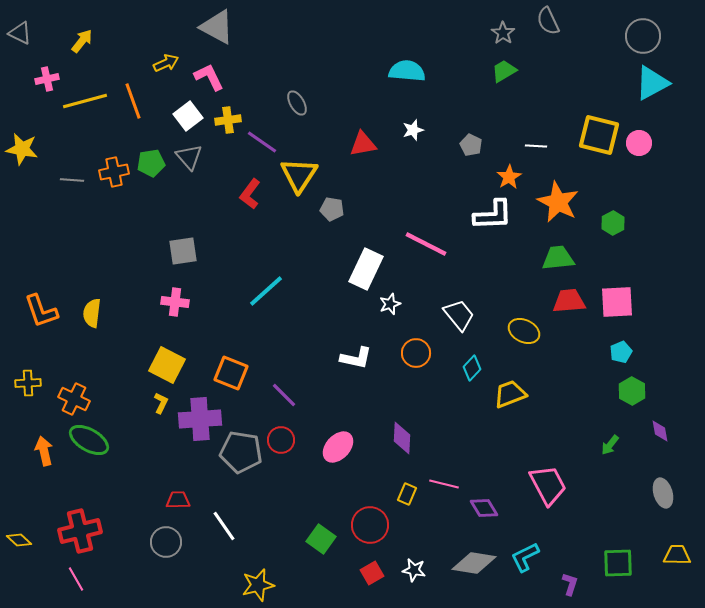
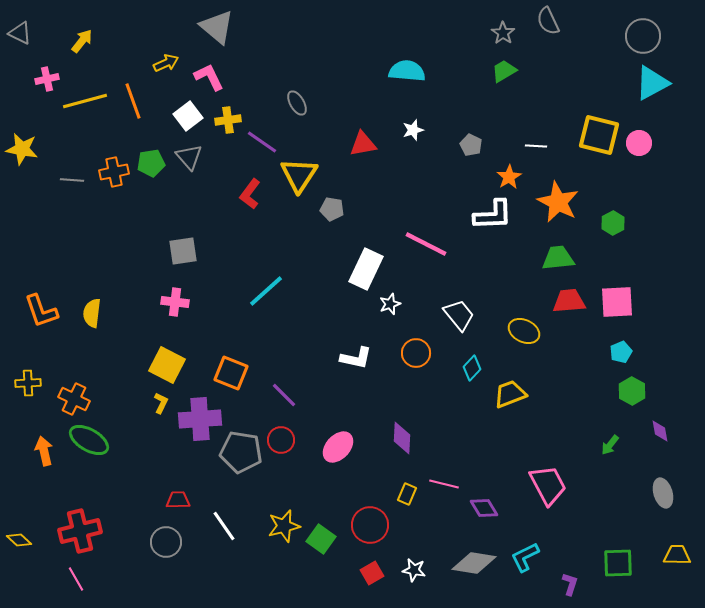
gray triangle at (217, 27): rotated 12 degrees clockwise
yellow star at (258, 585): moved 26 px right, 59 px up
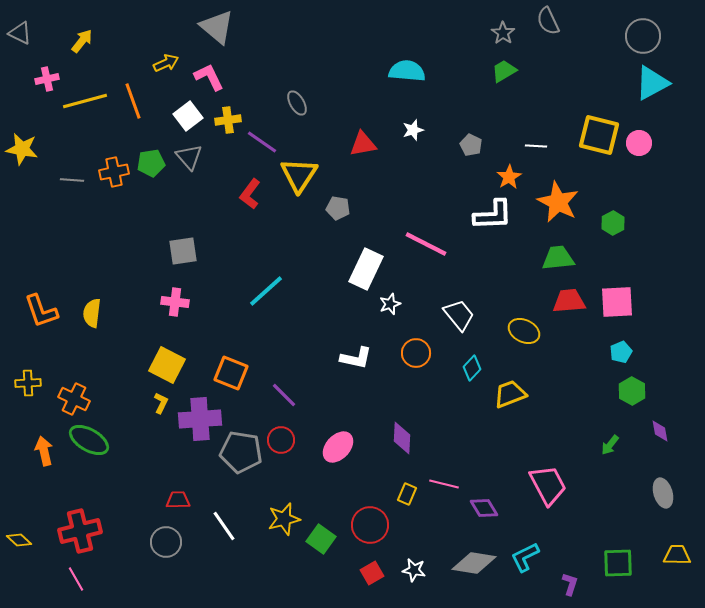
gray pentagon at (332, 209): moved 6 px right, 1 px up
yellow star at (284, 526): moved 7 px up
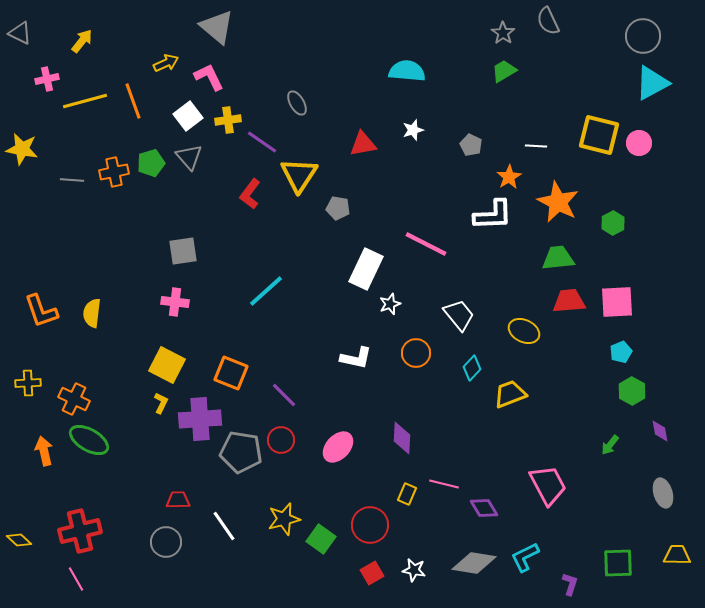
green pentagon at (151, 163): rotated 8 degrees counterclockwise
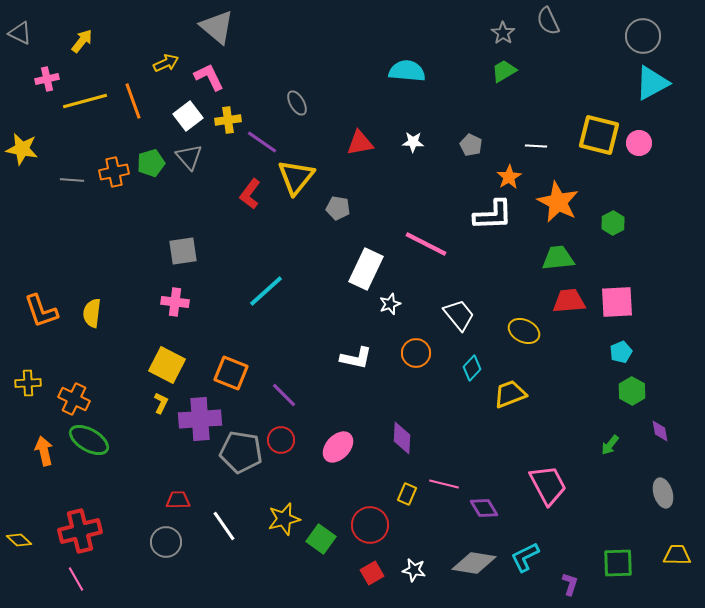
white star at (413, 130): moved 12 px down; rotated 20 degrees clockwise
red triangle at (363, 144): moved 3 px left, 1 px up
yellow triangle at (299, 175): moved 3 px left, 2 px down; rotated 6 degrees clockwise
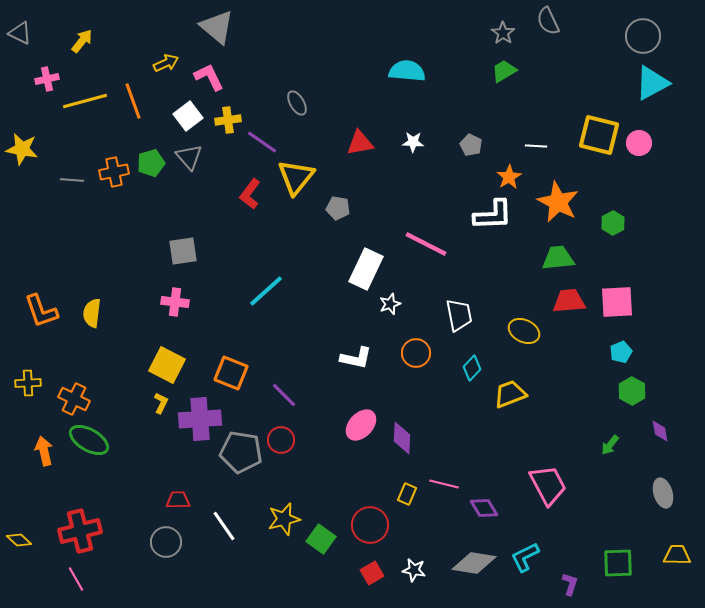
white trapezoid at (459, 315): rotated 28 degrees clockwise
pink ellipse at (338, 447): moved 23 px right, 22 px up
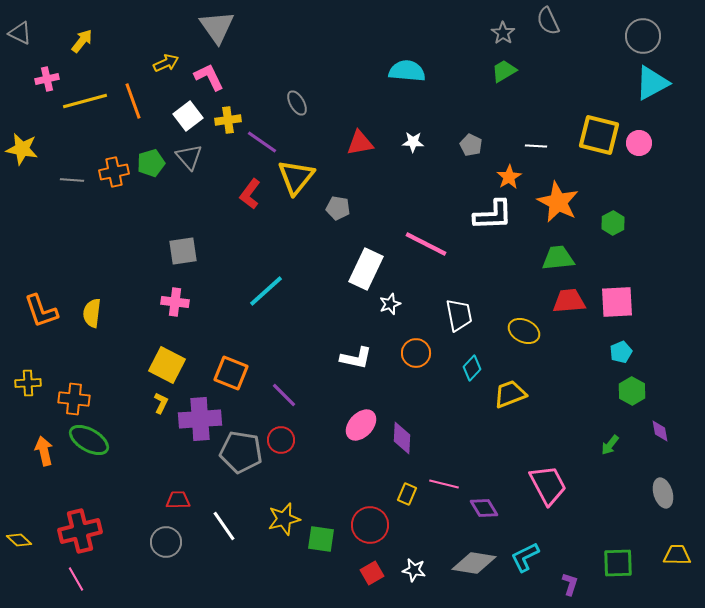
gray triangle at (217, 27): rotated 15 degrees clockwise
orange cross at (74, 399): rotated 20 degrees counterclockwise
green square at (321, 539): rotated 28 degrees counterclockwise
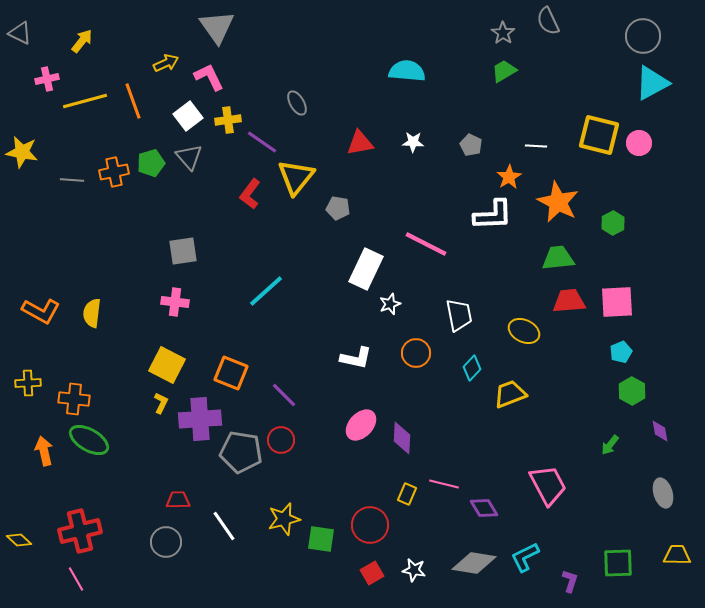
yellow star at (22, 149): moved 3 px down
orange L-shape at (41, 311): rotated 42 degrees counterclockwise
purple L-shape at (570, 584): moved 3 px up
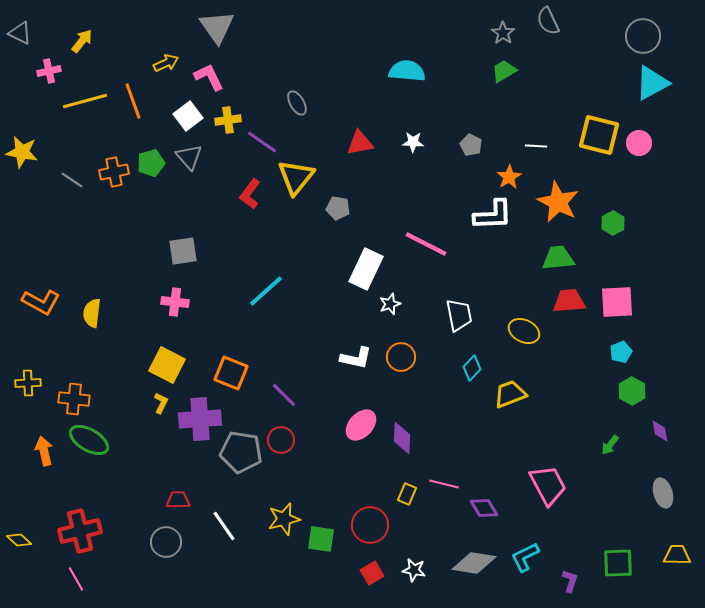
pink cross at (47, 79): moved 2 px right, 8 px up
gray line at (72, 180): rotated 30 degrees clockwise
orange L-shape at (41, 311): moved 9 px up
orange circle at (416, 353): moved 15 px left, 4 px down
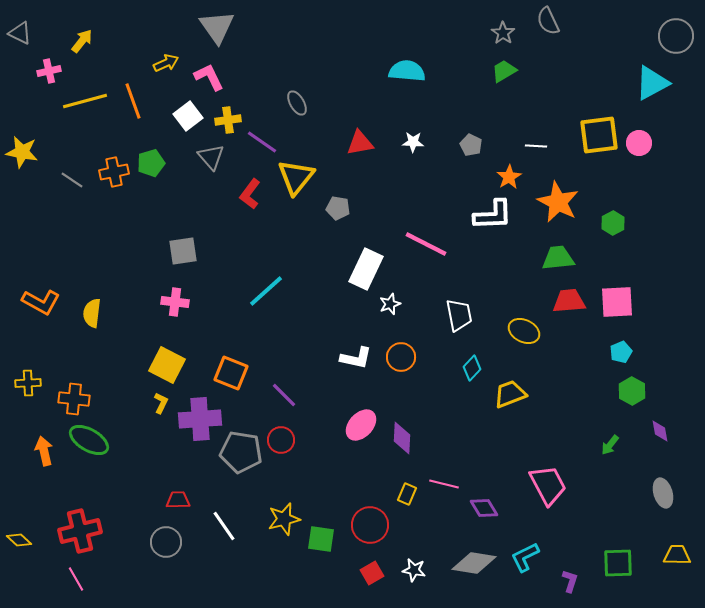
gray circle at (643, 36): moved 33 px right
yellow square at (599, 135): rotated 21 degrees counterclockwise
gray triangle at (189, 157): moved 22 px right
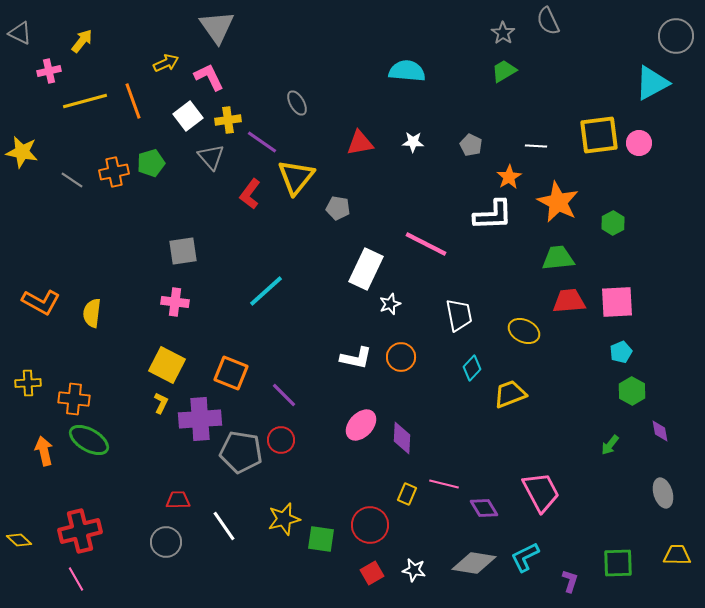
pink trapezoid at (548, 485): moved 7 px left, 7 px down
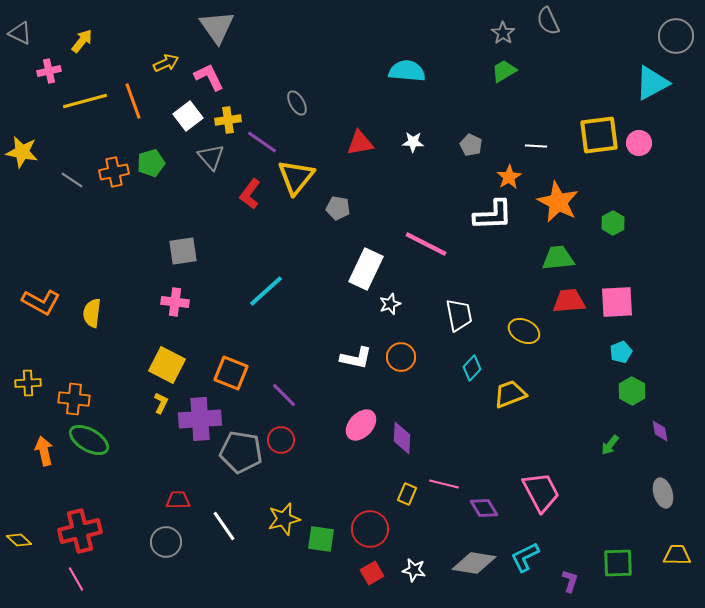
red circle at (370, 525): moved 4 px down
